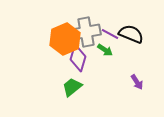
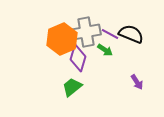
orange hexagon: moved 3 px left
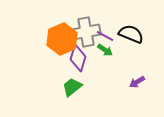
purple line: moved 5 px left, 2 px down
purple arrow: rotated 91 degrees clockwise
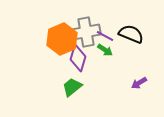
purple arrow: moved 2 px right, 1 px down
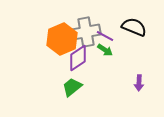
black semicircle: moved 3 px right, 7 px up
purple diamond: rotated 40 degrees clockwise
purple arrow: rotated 56 degrees counterclockwise
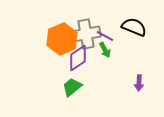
gray cross: moved 2 px down
green arrow: rotated 28 degrees clockwise
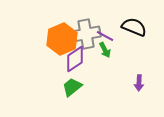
purple diamond: moved 3 px left, 1 px down
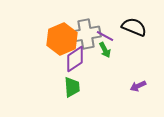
purple arrow: moved 1 px left, 3 px down; rotated 63 degrees clockwise
green trapezoid: rotated 125 degrees clockwise
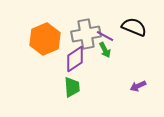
orange hexagon: moved 17 px left
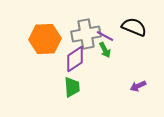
orange hexagon: rotated 20 degrees clockwise
